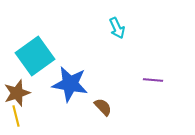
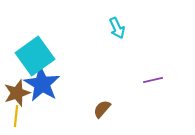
purple line: rotated 18 degrees counterclockwise
blue star: moved 28 px left; rotated 21 degrees clockwise
brown semicircle: moved 1 px left, 2 px down; rotated 96 degrees counterclockwise
yellow line: rotated 20 degrees clockwise
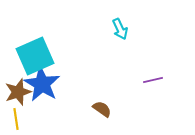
cyan arrow: moved 3 px right, 1 px down
cyan square: rotated 12 degrees clockwise
brown star: moved 1 px right, 1 px up
brown semicircle: rotated 84 degrees clockwise
yellow line: moved 3 px down; rotated 15 degrees counterclockwise
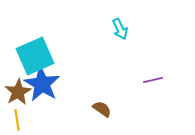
brown star: rotated 12 degrees counterclockwise
yellow line: moved 1 px right, 1 px down
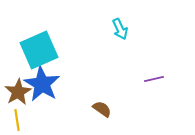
cyan square: moved 4 px right, 6 px up
purple line: moved 1 px right, 1 px up
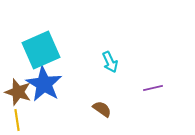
cyan arrow: moved 10 px left, 33 px down
cyan square: moved 2 px right
purple line: moved 1 px left, 9 px down
blue star: moved 2 px right
brown star: rotated 24 degrees counterclockwise
